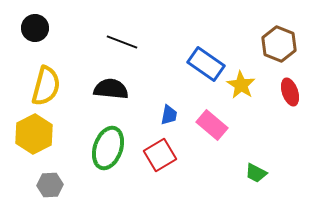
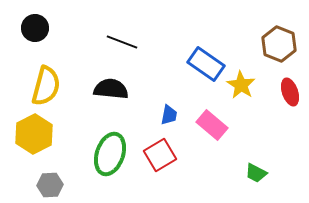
green ellipse: moved 2 px right, 6 px down
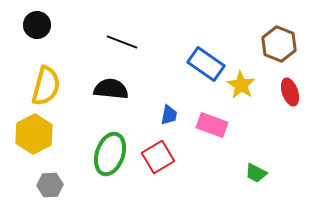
black circle: moved 2 px right, 3 px up
pink rectangle: rotated 20 degrees counterclockwise
red square: moved 2 px left, 2 px down
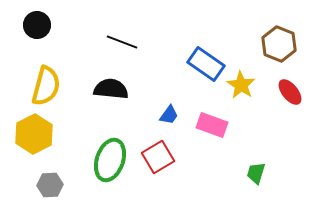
red ellipse: rotated 20 degrees counterclockwise
blue trapezoid: rotated 25 degrees clockwise
green ellipse: moved 6 px down
green trapezoid: rotated 80 degrees clockwise
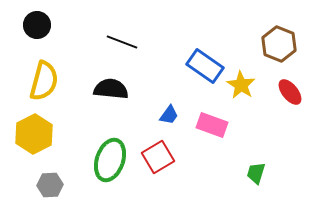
blue rectangle: moved 1 px left, 2 px down
yellow semicircle: moved 2 px left, 5 px up
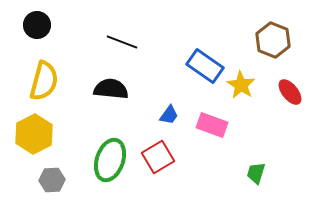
brown hexagon: moved 6 px left, 4 px up
gray hexagon: moved 2 px right, 5 px up
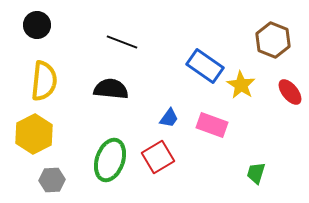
yellow semicircle: rotated 9 degrees counterclockwise
blue trapezoid: moved 3 px down
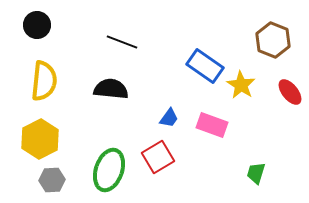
yellow hexagon: moved 6 px right, 5 px down
green ellipse: moved 1 px left, 10 px down
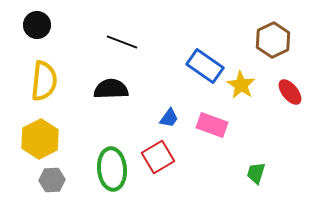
brown hexagon: rotated 12 degrees clockwise
black semicircle: rotated 8 degrees counterclockwise
green ellipse: moved 3 px right, 1 px up; rotated 24 degrees counterclockwise
